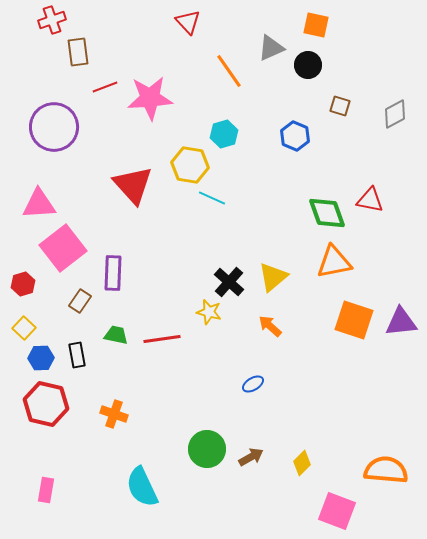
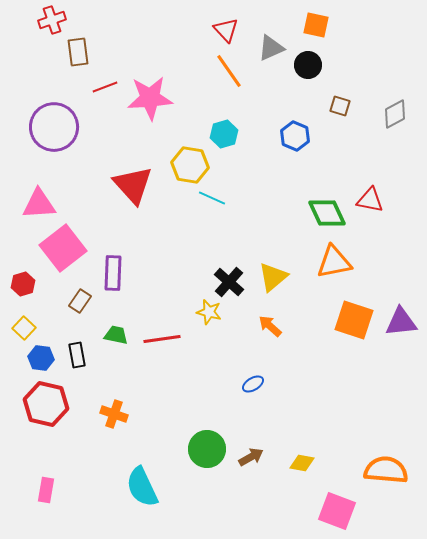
red triangle at (188, 22): moved 38 px right, 8 px down
green diamond at (327, 213): rotated 6 degrees counterclockwise
blue hexagon at (41, 358): rotated 10 degrees clockwise
yellow diamond at (302, 463): rotated 55 degrees clockwise
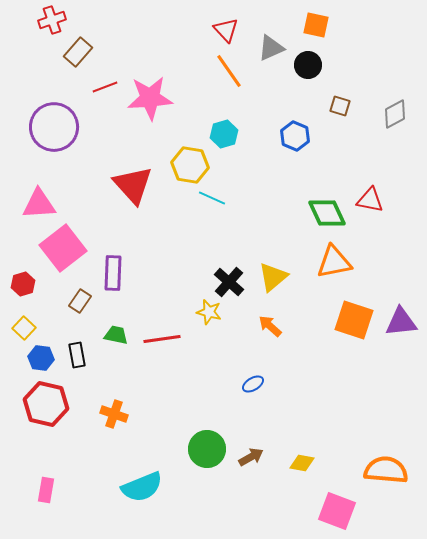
brown rectangle at (78, 52): rotated 48 degrees clockwise
cyan semicircle at (142, 487): rotated 87 degrees counterclockwise
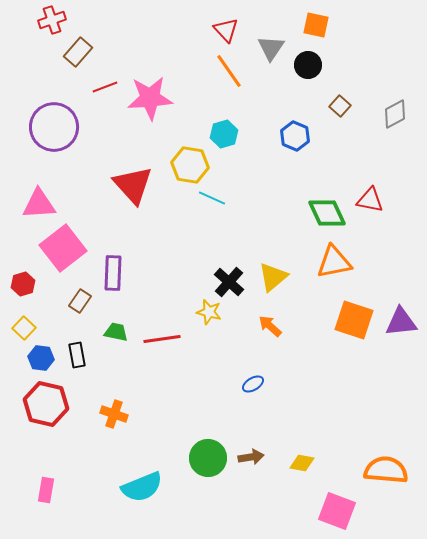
gray triangle at (271, 48): rotated 32 degrees counterclockwise
brown square at (340, 106): rotated 25 degrees clockwise
green trapezoid at (116, 335): moved 3 px up
green circle at (207, 449): moved 1 px right, 9 px down
brown arrow at (251, 457): rotated 20 degrees clockwise
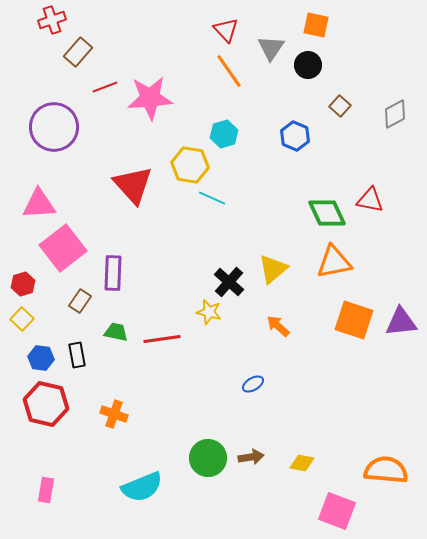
yellow triangle at (273, 277): moved 8 px up
orange arrow at (270, 326): moved 8 px right
yellow square at (24, 328): moved 2 px left, 9 px up
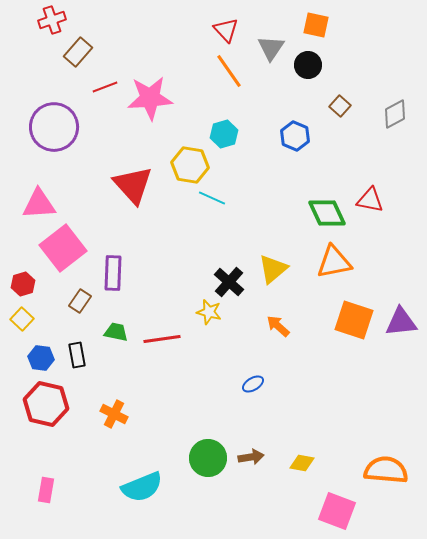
orange cross at (114, 414): rotated 8 degrees clockwise
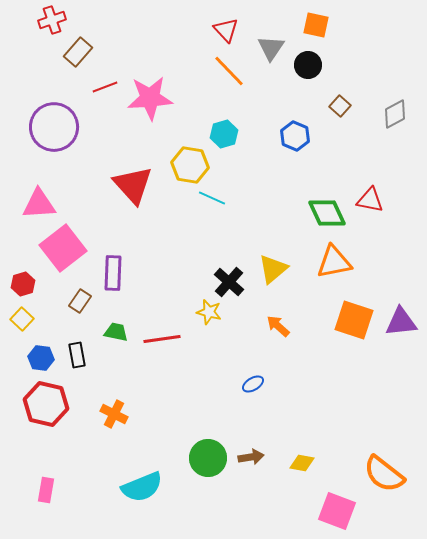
orange line at (229, 71): rotated 9 degrees counterclockwise
orange semicircle at (386, 470): moved 2 px left, 4 px down; rotated 147 degrees counterclockwise
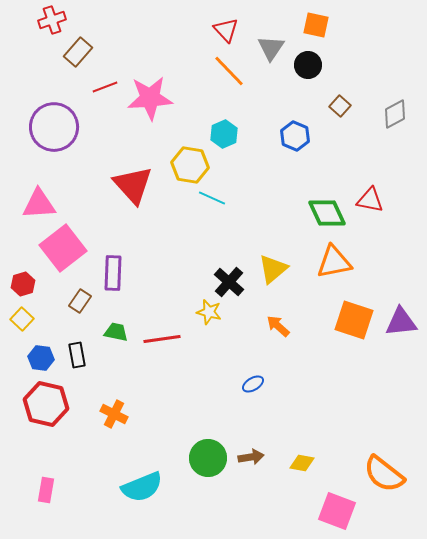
cyan hexagon at (224, 134): rotated 8 degrees counterclockwise
